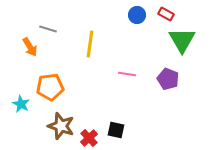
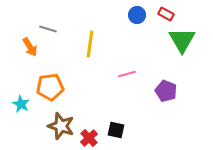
pink line: rotated 24 degrees counterclockwise
purple pentagon: moved 2 px left, 12 px down
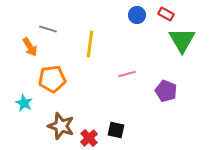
orange pentagon: moved 2 px right, 8 px up
cyan star: moved 3 px right, 1 px up
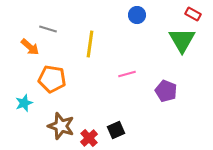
red rectangle: moved 27 px right
orange arrow: rotated 18 degrees counterclockwise
orange pentagon: rotated 16 degrees clockwise
cyan star: rotated 24 degrees clockwise
black square: rotated 36 degrees counterclockwise
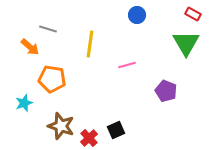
green triangle: moved 4 px right, 3 px down
pink line: moved 9 px up
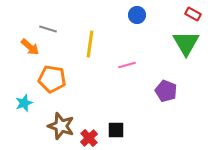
black square: rotated 24 degrees clockwise
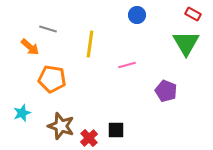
cyan star: moved 2 px left, 10 px down
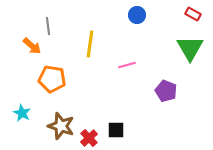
gray line: moved 3 px up; rotated 66 degrees clockwise
green triangle: moved 4 px right, 5 px down
orange arrow: moved 2 px right, 1 px up
cyan star: rotated 24 degrees counterclockwise
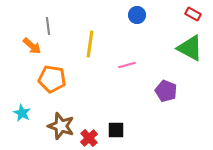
green triangle: rotated 32 degrees counterclockwise
